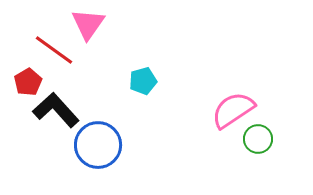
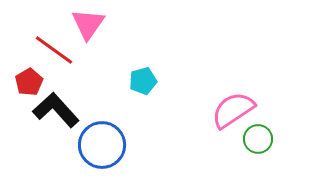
red pentagon: moved 1 px right
blue circle: moved 4 px right
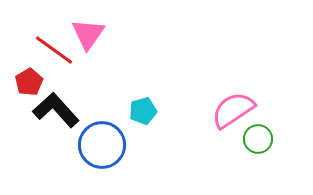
pink triangle: moved 10 px down
cyan pentagon: moved 30 px down
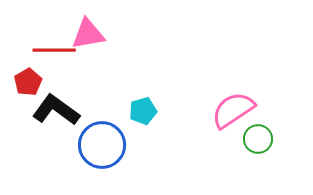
pink triangle: rotated 45 degrees clockwise
red line: rotated 36 degrees counterclockwise
red pentagon: moved 1 px left
black L-shape: rotated 12 degrees counterclockwise
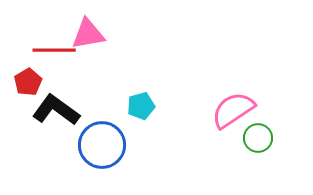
cyan pentagon: moved 2 px left, 5 px up
green circle: moved 1 px up
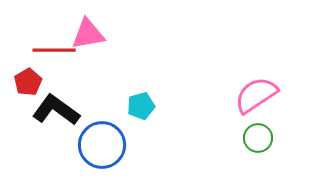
pink semicircle: moved 23 px right, 15 px up
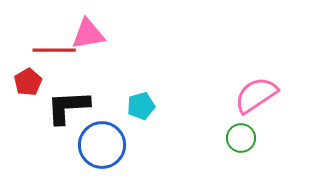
black L-shape: moved 12 px right, 3 px up; rotated 39 degrees counterclockwise
green circle: moved 17 px left
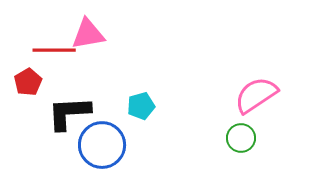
black L-shape: moved 1 px right, 6 px down
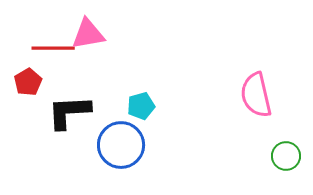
red line: moved 1 px left, 2 px up
pink semicircle: rotated 69 degrees counterclockwise
black L-shape: moved 1 px up
green circle: moved 45 px right, 18 px down
blue circle: moved 19 px right
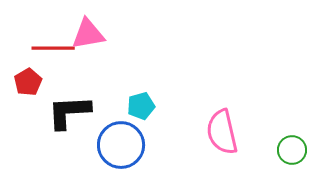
pink semicircle: moved 34 px left, 37 px down
green circle: moved 6 px right, 6 px up
